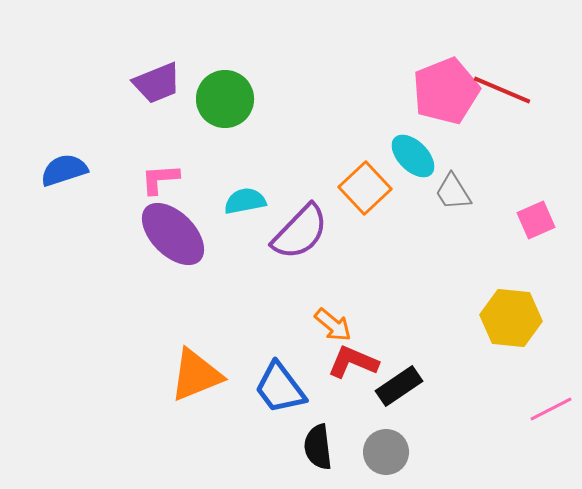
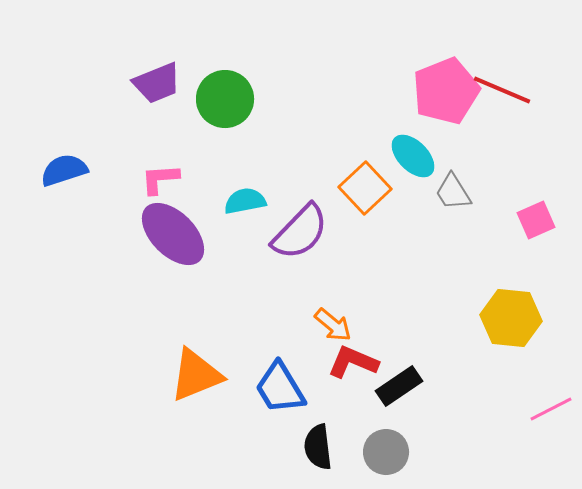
blue trapezoid: rotated 6 degrees clockwise
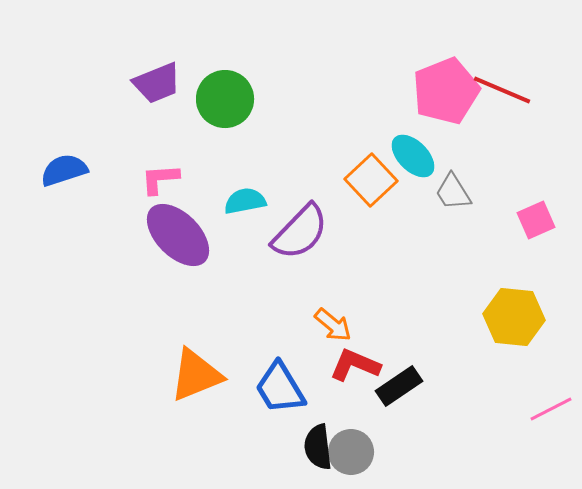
orange square: moved 6 px right, 8 px up
purple ellipse: moved 5 px right, 1 px down
yellow hexagon: moved 3 px right, 1 px up
red L-shape: moved 2 px right, 3 px down
gray circle: moved 35 px left
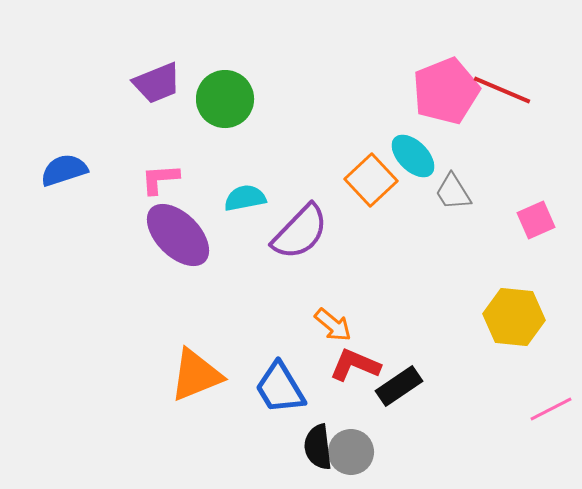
cyan semicircle: moved 3 px up
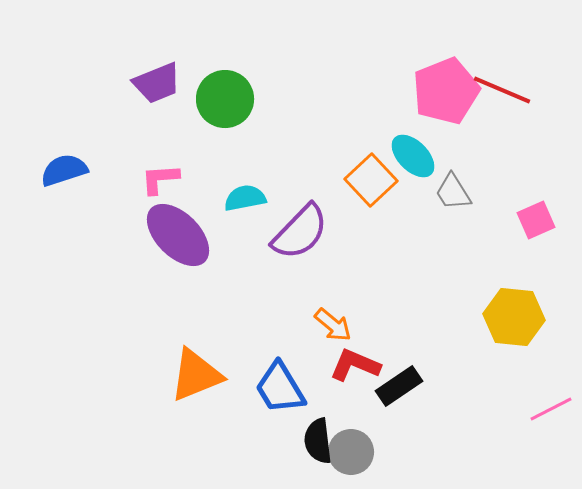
black semicircle: moved 6 px up
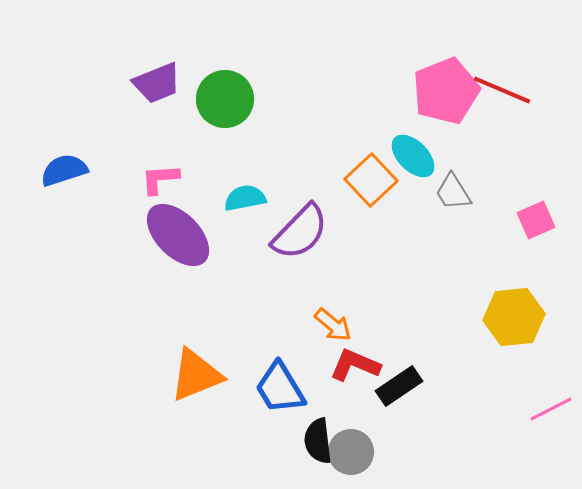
yellow hexagon: rotated 12 degrees counterclockwise
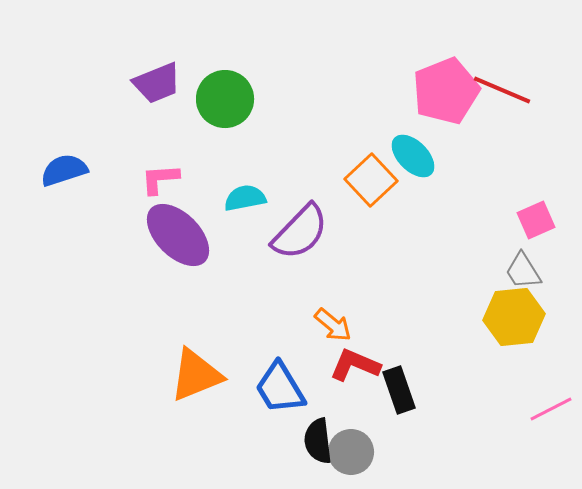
gray trapezoid: moved 70 px right, 79 px down
black rectangle: moved 4 px down; rotated 75 degrees counterclockwise
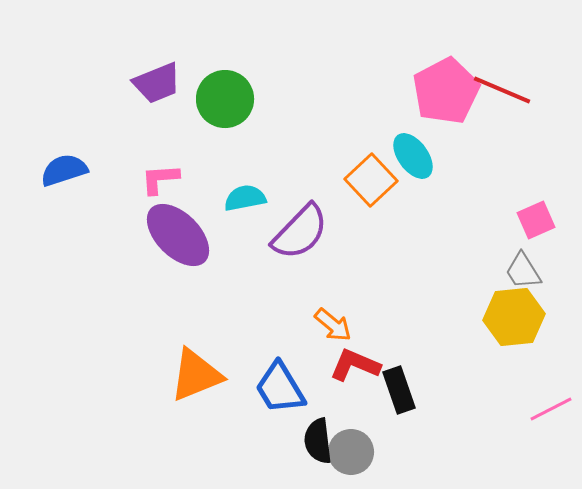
pink pentagon: rotated 6 degrees counterclockwise
cyan ellipse: rotated 9 degrees clockwise
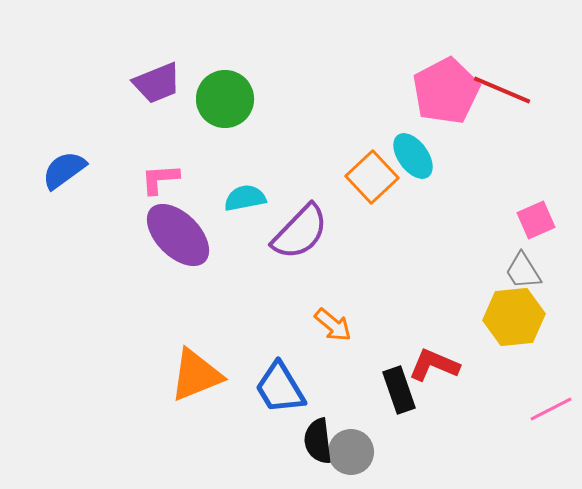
blue semicircle: rotated 18 degrees counterclockwise
orange square: moved 1 px right, 3 px up
red L-shape: moved 79 px right
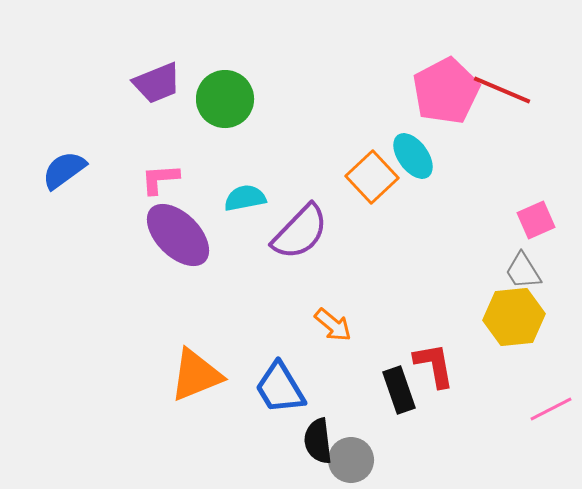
red L-shape: rotated 57 degrees clockwise
gray circle: moved 8 px down
